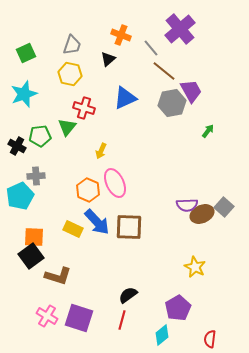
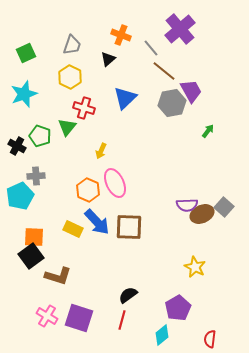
yellow hexagon: moved 3 px down; rotated 15 degrees clockwise
blue triangle: rotated 20 degrees counterclockwise
green pentagon: rotated 25 degrees clockwise
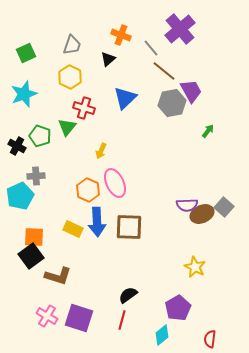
blue arrow: rotated 40 degrees clockwise
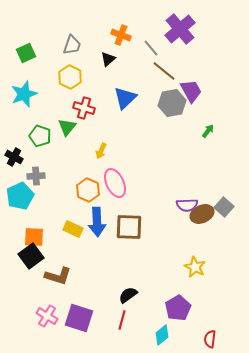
black cross: moved 3 px left, 11 px down
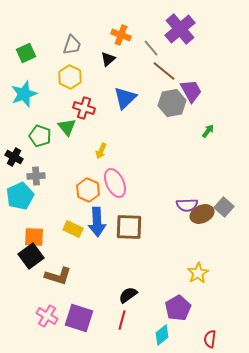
green triangle: rotated 18 degrees counterclockwise
yellow star: moved 3 px right, 6 px down; rotated 15 degrees clockwise
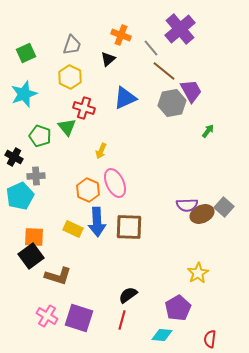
blue triangle: rotated 20 degrees clockwise
cyan diamond: rotated 45 degrees clockwise
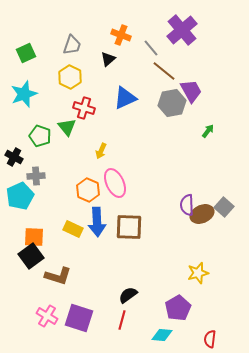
purple cross: moved 2 px right, 1 px down
purple semicircle: rotated 90 degrees clockwise
yellow star: rotated 15 degrees clockwise
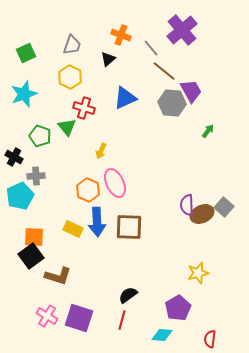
gray hexagon: rotated 16 degrees clockwise
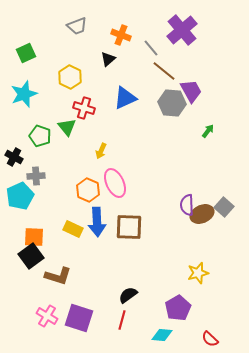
gray trapezoid: moved 5 px right, 19 px up; rotated 50 degrees clockwise
red semicircle: rotated 54 degrees counterclockwise
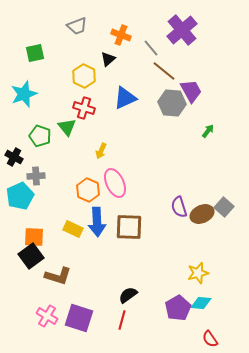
green square: moved 9 px right; rotated 12 degrees clockwise
yellow hexagon: moved 14 px right, 1 px up
purple semicircle: moved 8 px left, 2 px down; rotated 15 degrees counterclockwise
cyan diamond: moved 39 px right, 32 px up
red semicircle: rotated 12 degrees clockwise
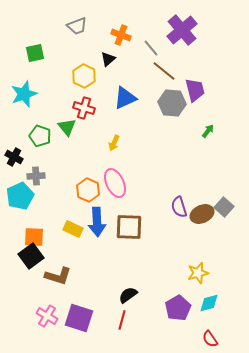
purple trapezoid: moved 4 px right, 1 px up; rotated 15 degrees clockwise
yellow arrow: moved 13 px right, 8 px up
cyan diamond: moved 8 px right; rotated 20 degrees counterclockwise
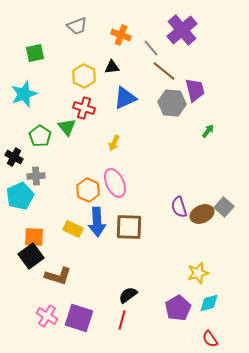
black triangle: moved 4 px right, 8 px down; rotated 35 degrees clockwise
green pentagon: rotated 15 degrees clockwise
